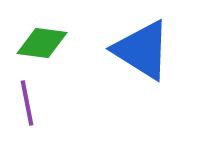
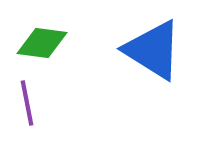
blue triangle: moved 11 px right
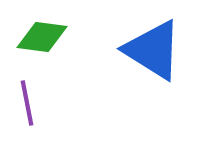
green diamond: moved 6 px up
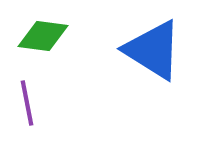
green diamond: moved 1 px right, 1 px up
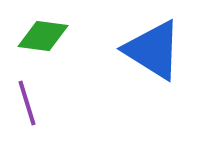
purple line: rotated 6 degrees counterclockwise
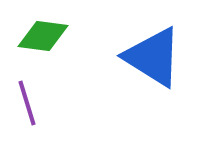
blue triangle: moved 7 px down
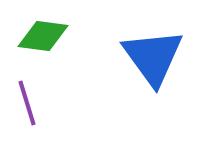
blue triangle: rotated 22 degrees clockwise
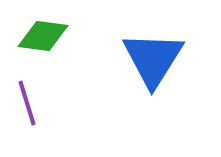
blue triangle: moved 2 px down; rotated 8 degrees clockwise
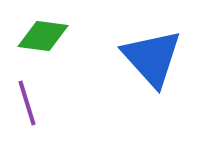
blue triangle: moved 1 px left, 1 px up; rotated 14 degrees counterclockwise
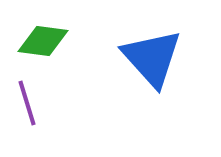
green diamond: moved 5 px down
